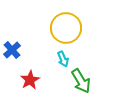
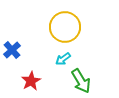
yellow circle: moved 1 px left, 1 px up
cyan arrow: rotated 77 degrees clockwise
red star: moved 1 px right, 1 px down
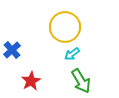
cyan arrow: moved 9 px right, 5 px up
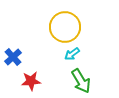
blue cross: moved 1 px right, 7 px down
red star: rotated 24 degrees clockwise
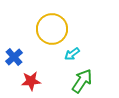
yellow circle: moved 13 px left, 2 px down
blue cross: moved 1 px right
green arrow: moved 1 px right; rotated 115 degrees counterclockwise
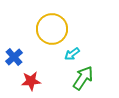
green arrow: moved 1 px right, 3 px up
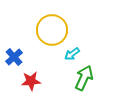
yellow circle: moved 1 px down
green arrow: moved 1 px right; rotated 10 degrees counterclockwise
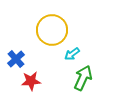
blue cross: moved 2 px right, 2 px down
green arrow: moved 1 px left
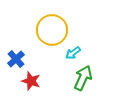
cyan arrow: moved 1 px right, 1 px up
red star: rotated 24 degrees clockwise
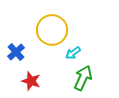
blue cross: moved 7 px up
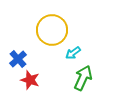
blue cross: moved 2 px right, 7 px down
red star: moved 1 px left, 1 px up
